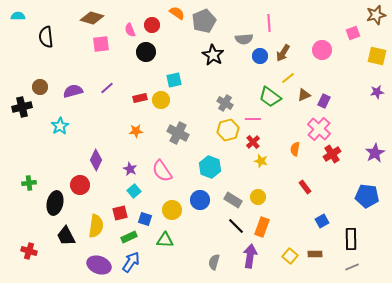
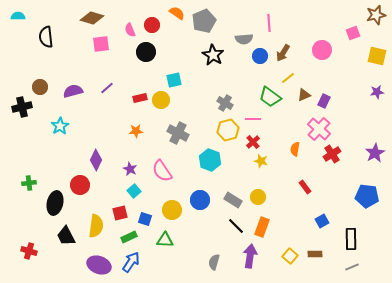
cyan hexagon at (210, 167): moved 7 px up
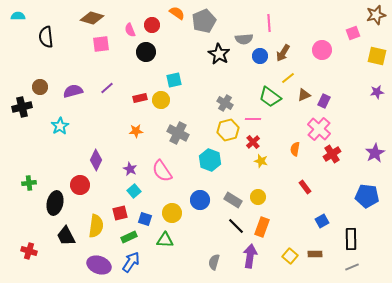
black star at (213, 55): moved 6 px right, 1 px up
yellow circle at (172, 210): moved 3 px down
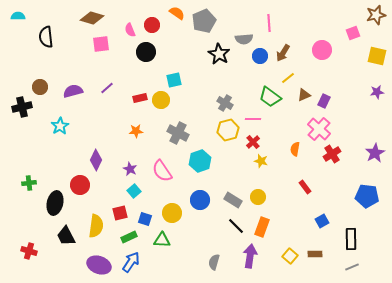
cyan hexagon at (210, 160): moved 10 px left, 1 px down; rotated 20 degrees clockwise
green triangle at (165, 240): moved 3 px left
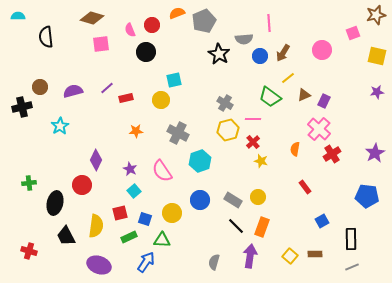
orange semicircle at (177, 13): rotated 56 degrees counterclockwise
red rectangle at (140, 98): moved 14 px left
red circle at (80, 185): moved 2 px right
blue arrow at (131, 262): moved 15 px right
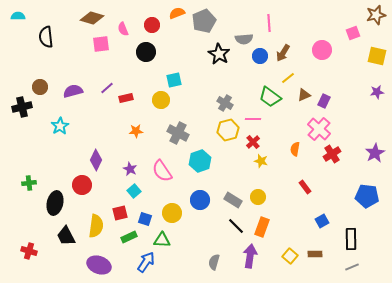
pink semicircle at (130, 30): moved 7 px left, 1 px up
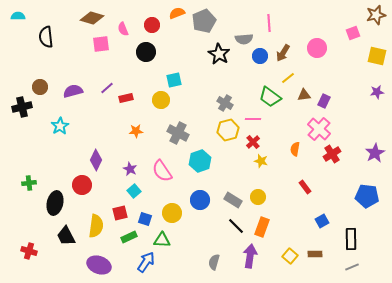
pink circle at (322, 50): moved 5 px left, 2 px up
brown triangle at (304, 95): rotated 16 degrees clockwise
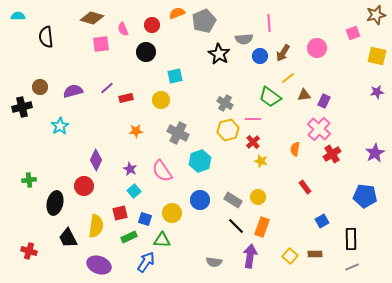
cyan square at (174, 80): moved 1 px right, 4 px up
green cross at (29, 183): moved 3 px up
red circle at (82, 185): moved 2 px right, 1 px down
blue pentagon at (367, 196): moved 2 px left
black trapezoid at (66, 236): moved 2 px right, 2 px down
gray semicircle at (214, 262): rotated 98 degrees counterclockwise
